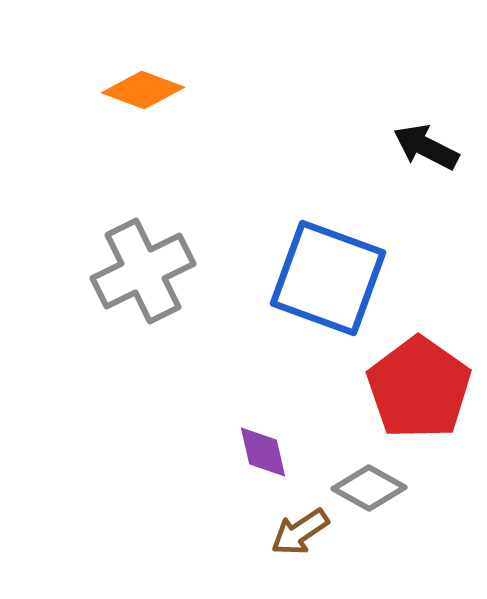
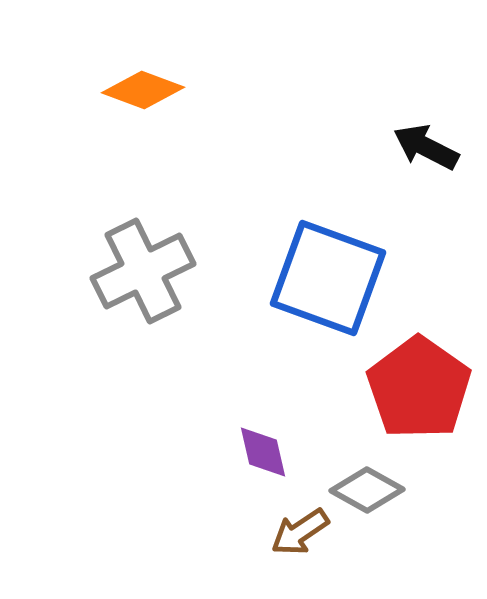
gray diamond: moved 2 px left, 2 px down
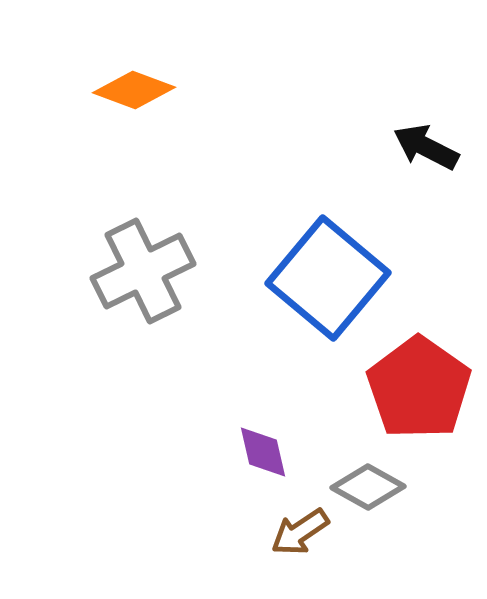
orange diamond: moved 9 px left
blue square: rotated 20 degrees clockwise
gray diamond: moved 1 px right, 3 px up
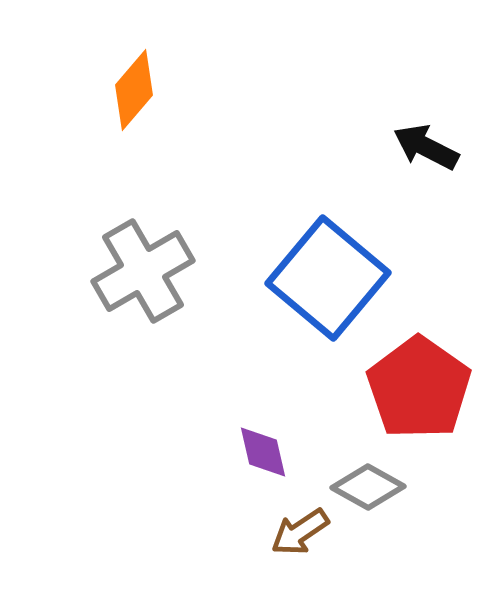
orange diamond: rotated 70 degrees counterclockwise
gray cross: rotated 4 degrees counterclockwise
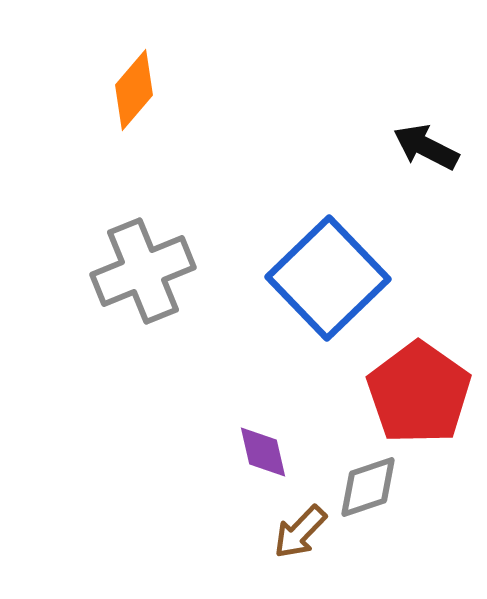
gray cross: rotated 8 degrees clockwise
blue square: rotated 6 degrees clockwise
red pentagon: moved 5 px down
gray diamond: rotated 48 degrees counterclockwise
brown arrow: rotated 12 degrees counterclockwise
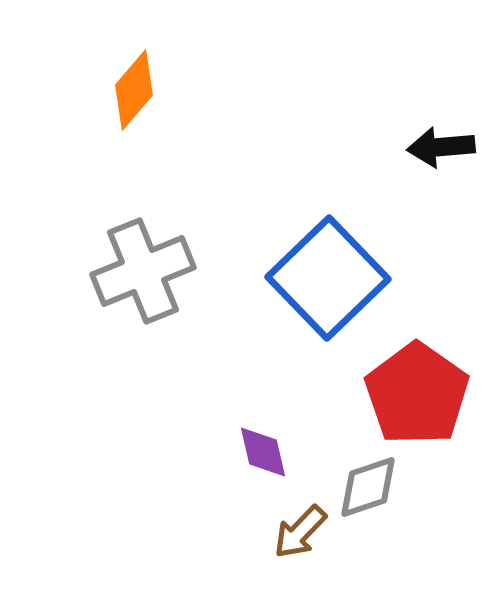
black arrow: moved 15 px right; rotated 32 degrees counterclockwise
red pentagon: moved 2 px left, 1 px down
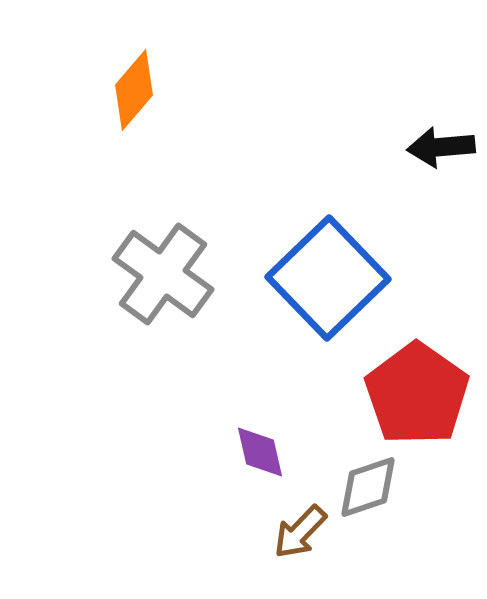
gray cross: moved 20 px right, 3 px down; rotated 32 degrees counterclockwise
purple diamond: moved 3 px left
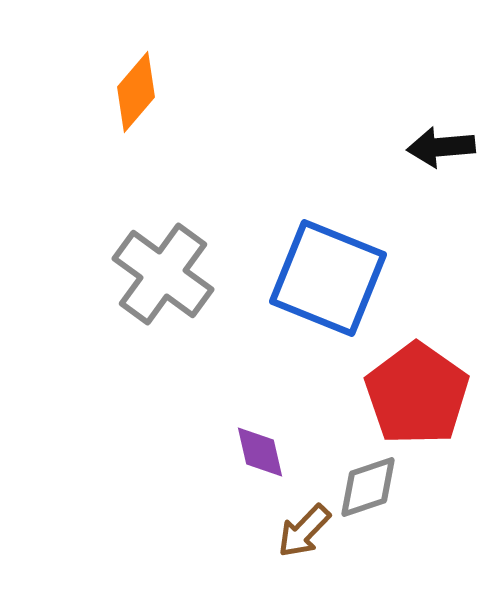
orange diamond: moved 2 px right, 2 px down
blue square: rotated 24 degrees counterclockwise
brown arrow: moved 4 px right, 1 px up
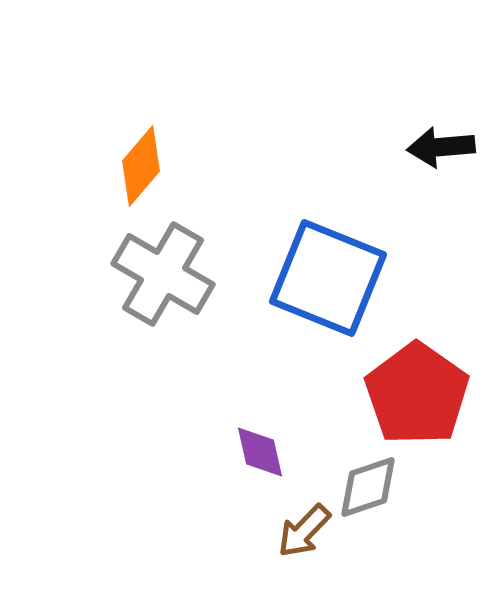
orange diamond: moved 5 px right, 74 px down
gray cross: rotated 6 degrees counterclockwise
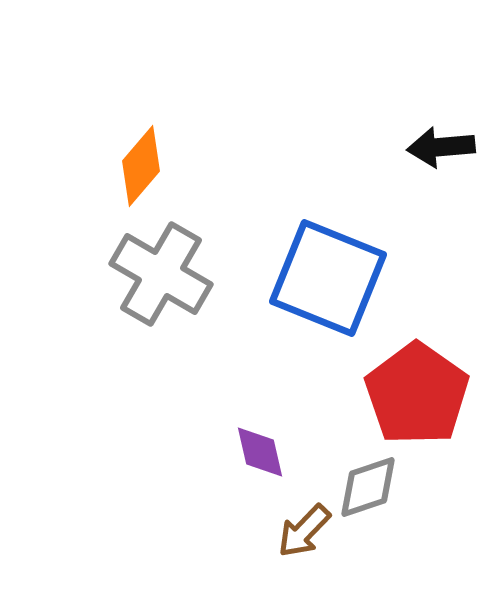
gray cross: moved 2 px left
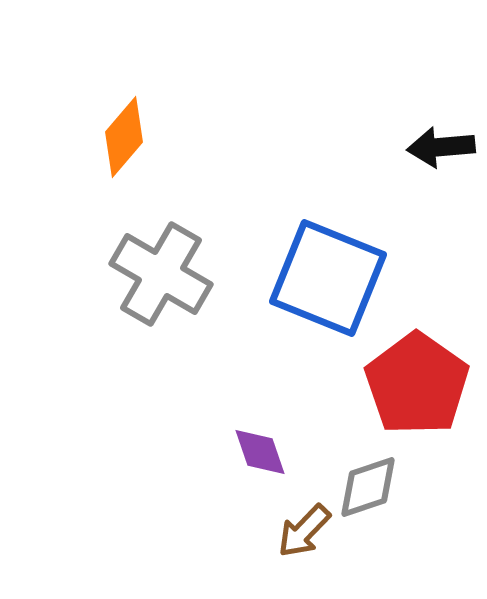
orange diamond: moved 17 px left, 29 px up
red pentagon: moved 10 px up
purple diamond: rotated 6 degrees counterclockwise
